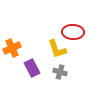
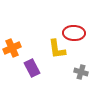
red ellipse: moved 1 px right, 1 px down
yellow L-shape: rotated 10 degrees clockwise
gray cross: moved 21 px right
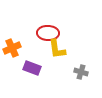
red ellipse: moved 26 px left
purple rectangle: rotated 42 degrees counterclockwise
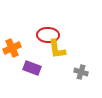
red ellipse: moved 2 px down
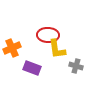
gray cross: moved 5 px left, 6 px up
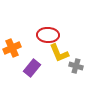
yellow L-shape: moved 2 px right, 4 px down; rotated 15 degrees counterclockwise
purple rectangle: rotated 72 degrees counterclockwise
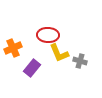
orange cross: moved 1 px right
gray cross: moved 4 px right, 5 px up
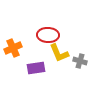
purple rectangle: moved 4 px right; rotated 42 degrees clockwise
